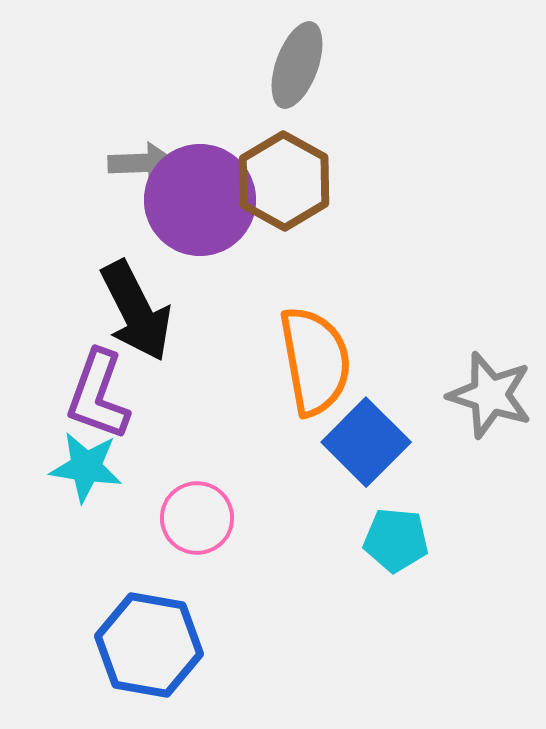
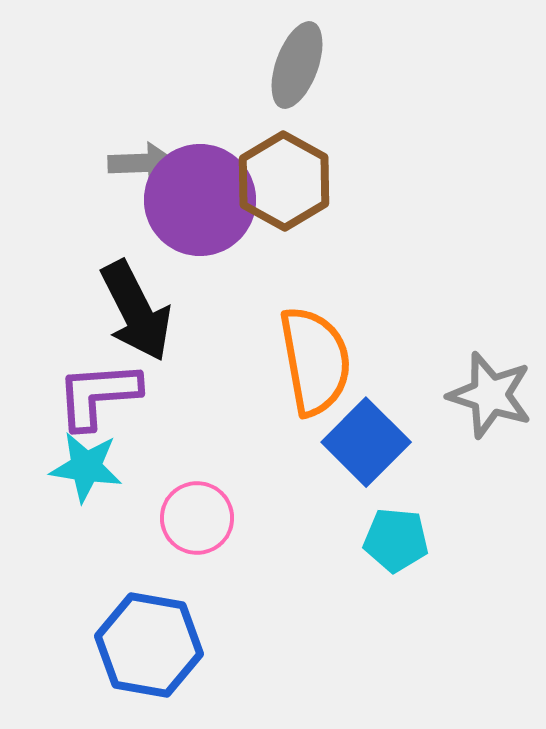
purple L-shape: rotated 66 degrees clockwise
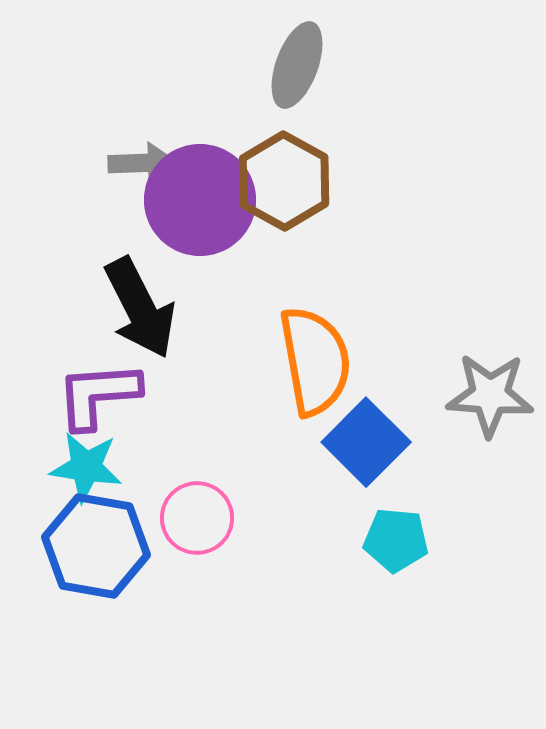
black arrow: moved 4 px right, 3 px up
gray star: rotated 14 degrees counterclockwise
blue hexagon: moved 53 px left, 99 px up
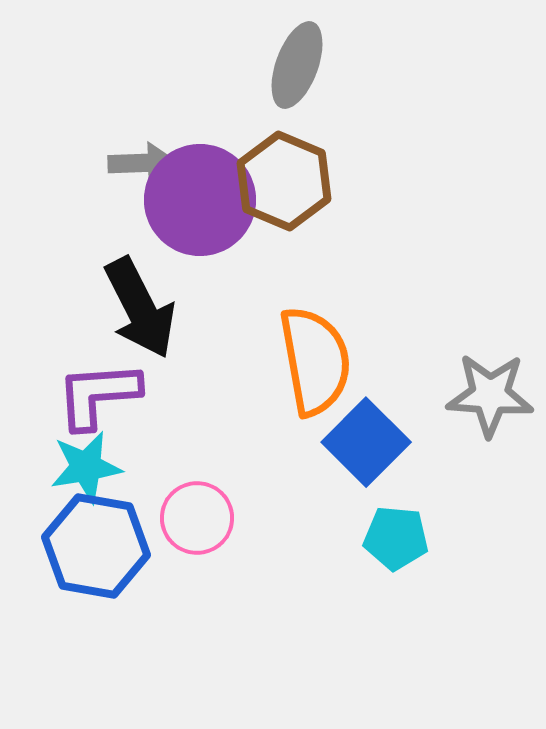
brown hexagon: rotated 6 degrees counterclockwise
cyan star: rotated 18 degrees counterclockwise
cyan pentagon: moved 2 px up
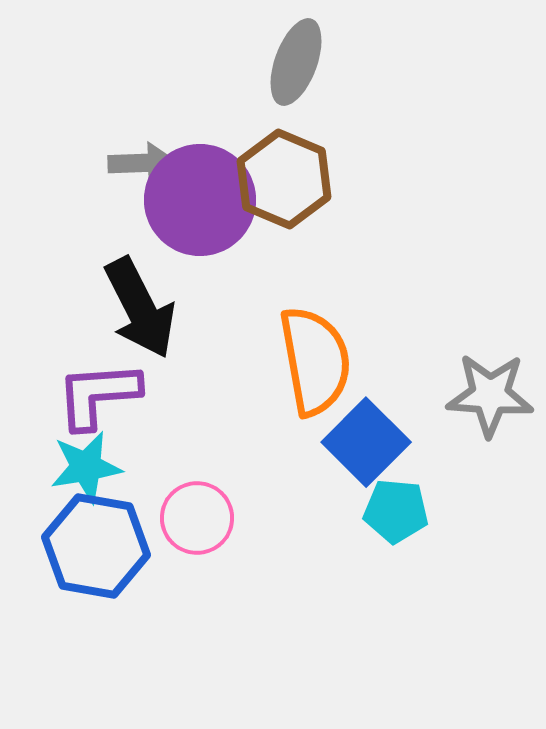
gray ellipse: moved 1 px left, 3 px up
brown hexagon: moved 2 px up
cyan pentagon: moved 27 px up
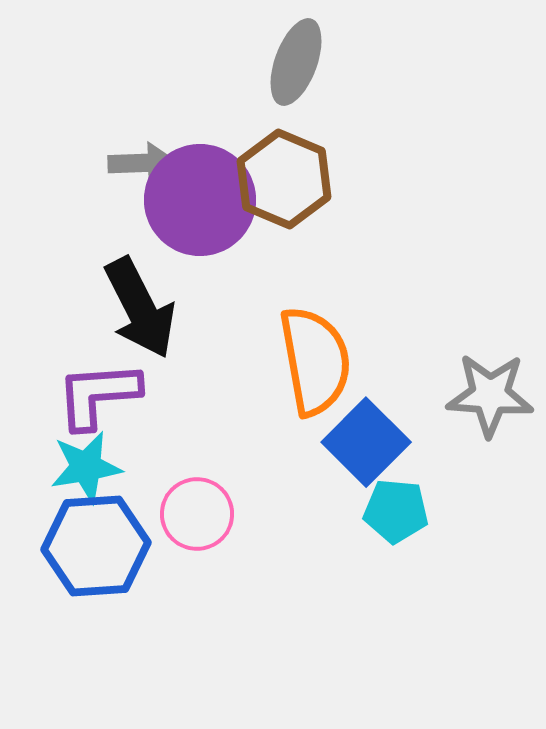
pink circle: moved 4 px up
blue hexagon: rotated 14 degrees counterclockwise
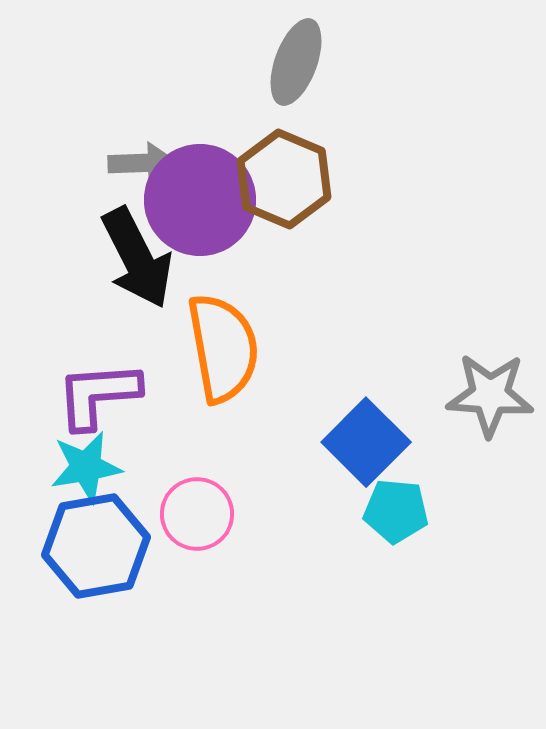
black arrow: moved 3 px left, 50 px up
orange semicircle: moved 92 px left, 13 px up
blue hexagon: rotated 6 degrees counterclockwise
